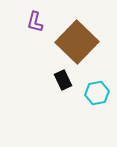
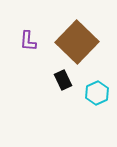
purple L-shape: moved 7 px left, 19 px down; rotated 10 degrees counterclockwise
cyan hexagon: rotated 15 degrees counterclockwise
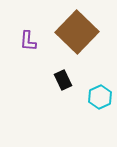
brown square: moved 10 px up
cyan hexagon: moved 3 px right, 4 px down
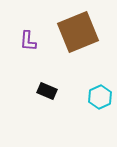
brown square: moved 1 px right; rotated 24 degrees clockwise
black rectangle: moved 16 px left, 11 px down; rotated 42 degrees counterclockwise
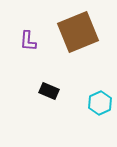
black rectangle: moved 2 px right
cyan hexagon: moved 6 px down
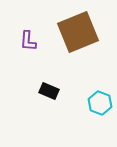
cyan hexagon: rotated 15 degrees counterclockwise
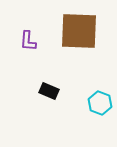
brown square: moved 1 px right, 1 px up; rotated 24 degrees clockwise
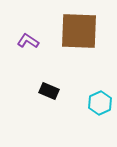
purple L-shape: rotated 120 degrees clockwise
cyan hexagon: rotated 15 degrees clockwise
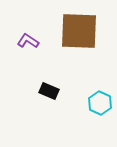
cyan hexagon: rotated 10 degrees counterclockwise
